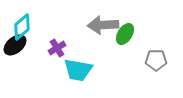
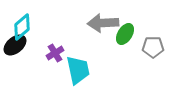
gray arrow: moved 2 px up
purple cross: moved 2 px left, 5 px down
gray pentagon: moved 3 px left, 13 px up
cyan trapezoid: rotated 112 degrees counterclockwise
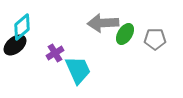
gray pentagon: moved 2 px right, 8 px up
cyan trapezoid: rotated 12 degrees counterclockwise
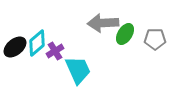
cyan diamond: moved 15 px right, 16 px down
black ellipse: moved 2 px down
purple cross: moved 2 px up
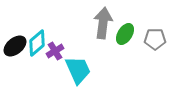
gray arrow: rotated 100 degrees clockwise
black ellipse: moved 1 px up
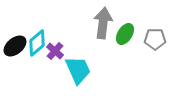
purple cross: rotated 18 degrees counterclockwise
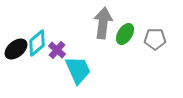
black ellipse: moved 1 px right, 3 px down
purple cross: moved 2 px right, 1 px up
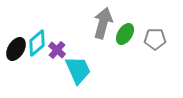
gray arrow: rotated 8 degrees clockwise
black ellipse: rotated 20 degrees counterclockwise
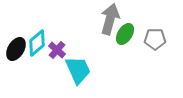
gray arrow: moved 7 px right, 4 px up
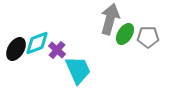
gray pentagon: moved 7 px left, 2 px up
cyan diamond: rotated 20 degrees clockwise
